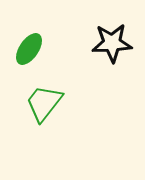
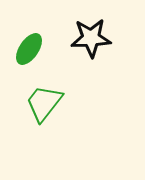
black star: moved 21 px left, 5 px up
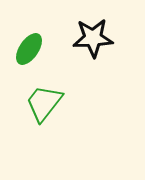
black star: moved 2 px right
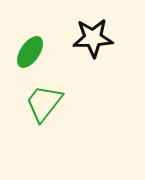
green ellipse: moved 1 px right, 3 px down
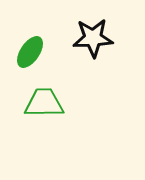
green trapezoid: rotated 51 degrees clockwise
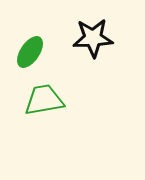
green trapezoid: moved 3 px up; rotated 9 degrees counterclockwise
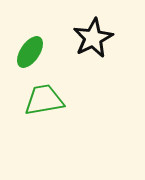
black star: rotated 24 degrees counterclockwise
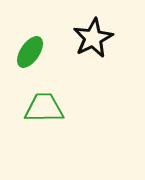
green trapezoid: moved 8 px down; rotated 9 degrees clockwise
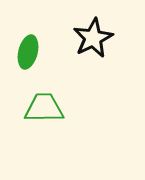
green ellipse: moved 2 px left; rotated 20 degrees counterclockwise
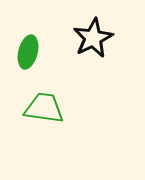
green trapezoid: rotated 9 degrees clockwise
